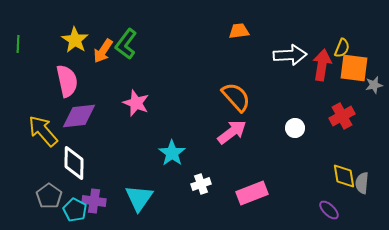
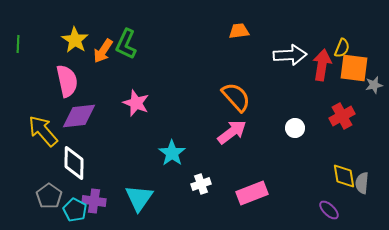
green L-shape: rotated 12 degrees counterclockwise
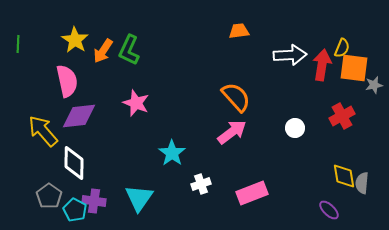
green L-shape: moved 3 px right, 6 px down
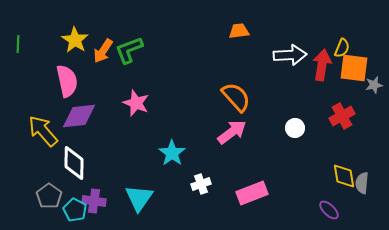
green L-shape: rotated 44 degrees clockwise
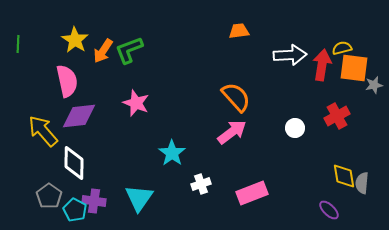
yellow semicircle: rotated 126 degrees counterclockwise
red cross: moved 5 px left
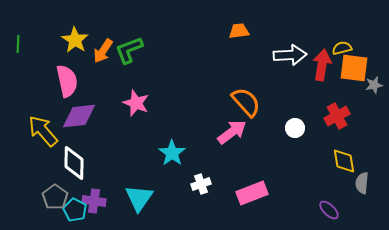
orange semicircle: moved 10 px right, 5 px down
yellow diamond: moved 15 px up
gray pentagon: moved 6 px right, 1 px down
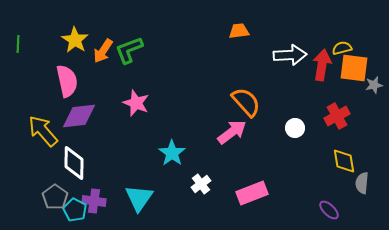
white cross: rotated 18 degrees counterclockwise
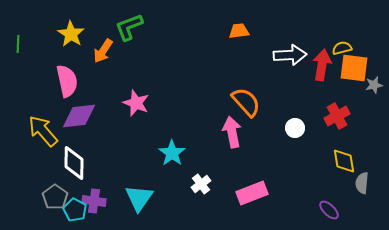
yellow star: moved 4 px left, 6 px up
green L-shape: moved 23 px up
pink arrow: rotated 64 degrees counterclockwise
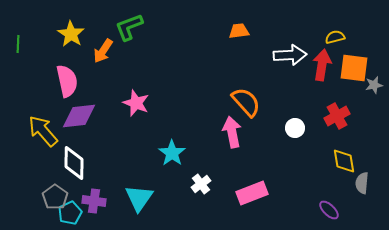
yellow semicircle: moved 7 px left, 11 px up
cyan pentagon: moved 5 px left, 3 px down; rotated 20 degrees clockwise
